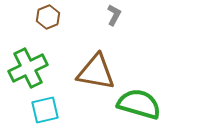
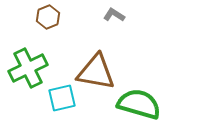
gray L-shape: rotated 85 degrees counterclockwise
cyan square: moved 17 px right, 12 px up
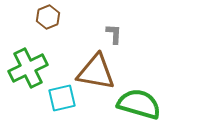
gray L-shape: moved 19 px down; rotated 60 degrees clockwise
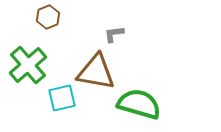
gray L-shape: rotated 100 degrees counterclockwise
green cross: moved 3 px up; rotated 15 degrees counterclockwise
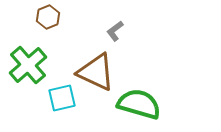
gray L-shape: moved 1 px right, 3 px up; rotated 30 degrees counterclockwise
brown triangle: rotated 15 degrees clockwise
